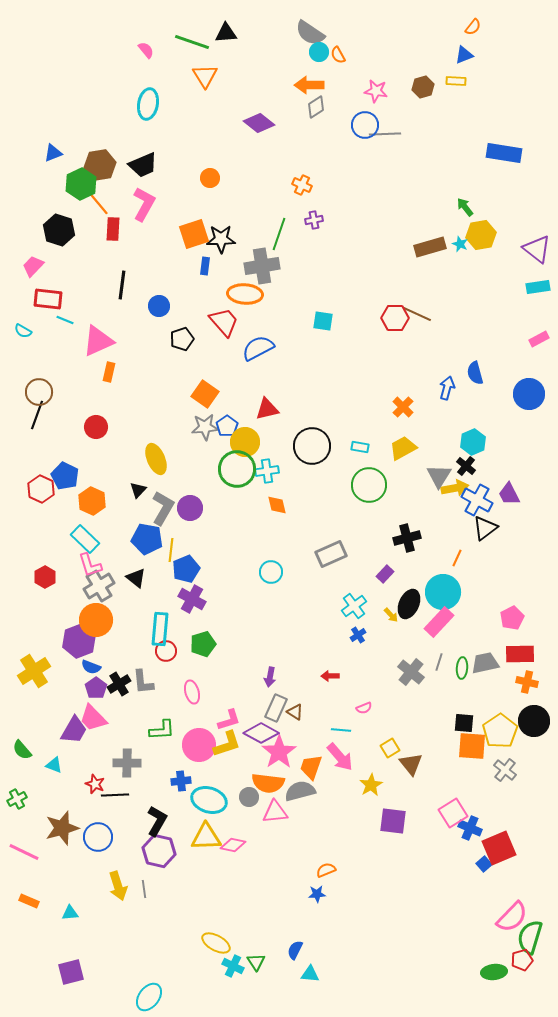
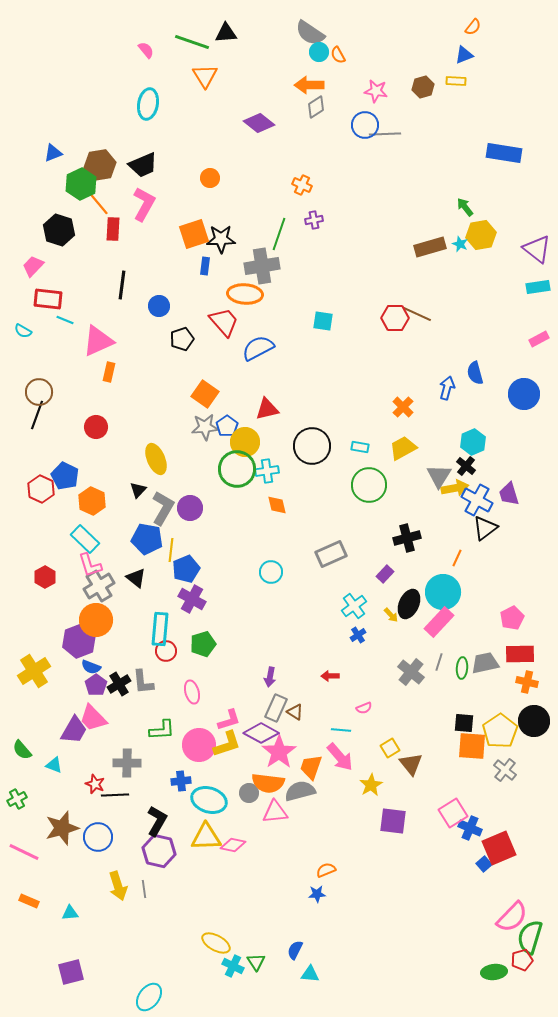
blue circle at (529, 394): moved 5 px left
purple trapezoid at (509, 494): rotated 10 degrees clockwise
purple pentagon at (96, 688): moved 3 px up
gray circle at (249, 797): moved 4 px up
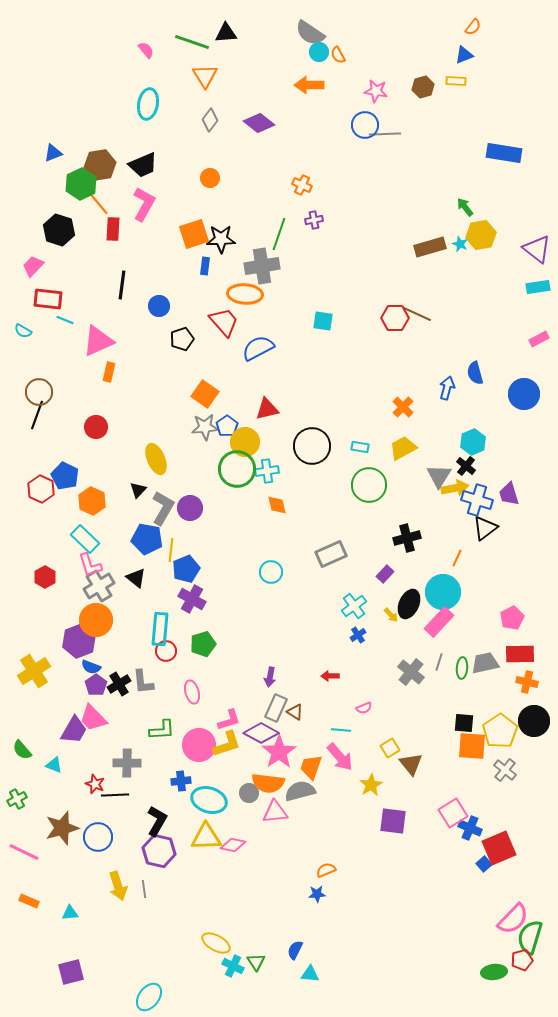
gray diamond at (316, 107): moved 106 px left, 13 px down; rotated 20 degrees counterclockwise
blue cross at (477, 500): rotated 12 degrees counterclockwise
pink semicircle at (512, 917): moved 1 px right, 2 px down
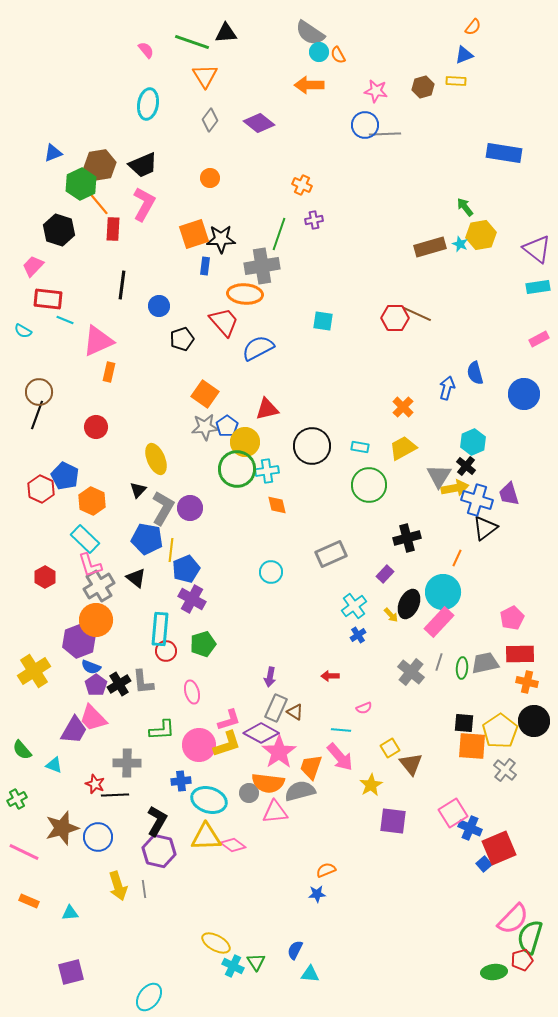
pink diamond at (233, 845): rotated 25 degrees clockwise
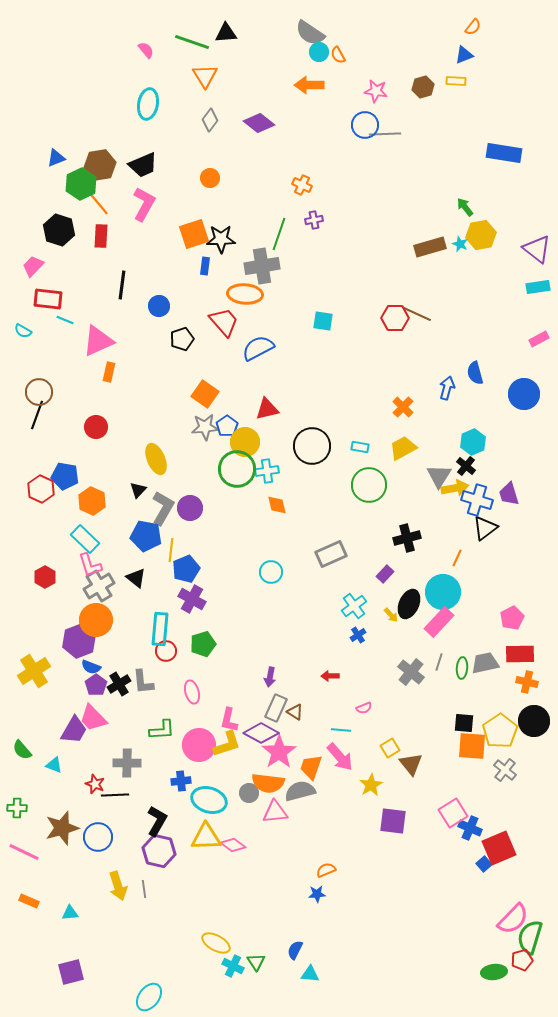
blue triangle at (53, 153): moved 3 px right, 5 px down
red rectangle at (113, 229): moved 12 px left, 7 px down
blue pentagon at (65, 476): rotated 16 degrees counterclockwise
blue pentagon at (147, 539): moved 1 px left, 3 px up
pink L-shape at (229, 720): rotated 120 degrees clockwise
green cross at (17, 799): moved 9 px down; rotated 30 degrees clockwise
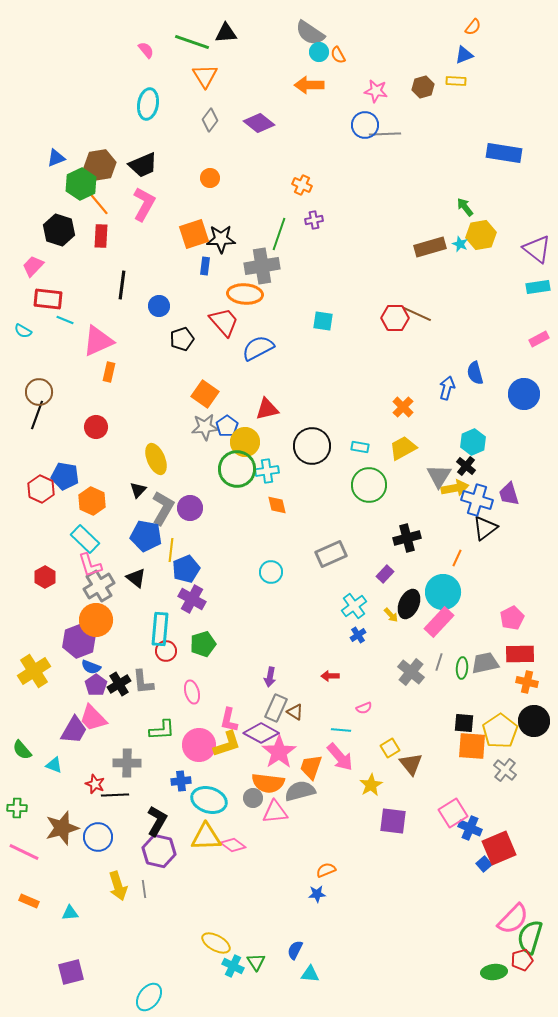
gray circle at (249, 793): moved 4 px right, 5 px down
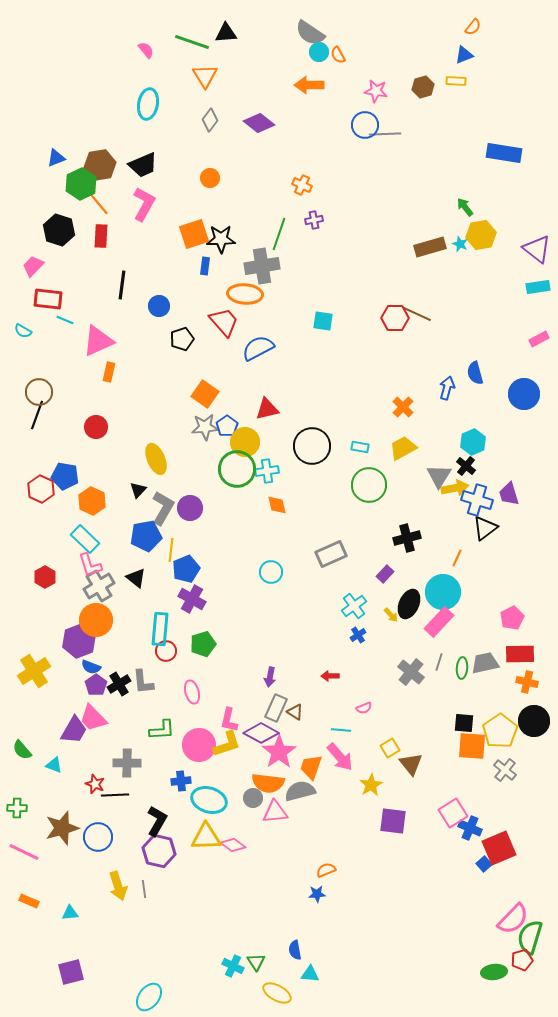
blue pentagon at (146, 536): rotated 20 degrees counterclockwise
yellow ellipse at (216, 943): moved 61 px right, 50 px down
blue semicircle at (295, 950): rotated 36 degrees counterclockwise
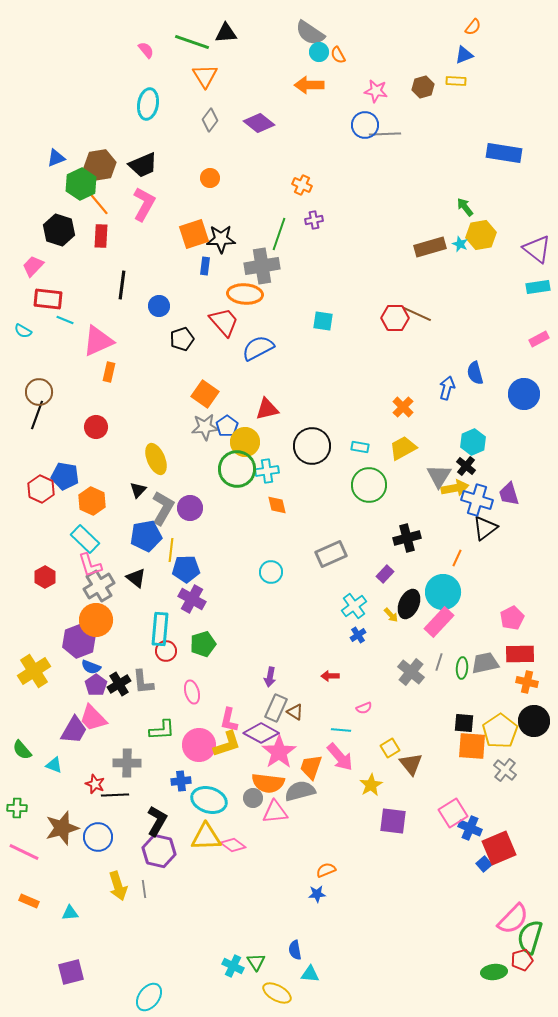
blue pentagon at (186, 569): rotated 20 degrees clockwise
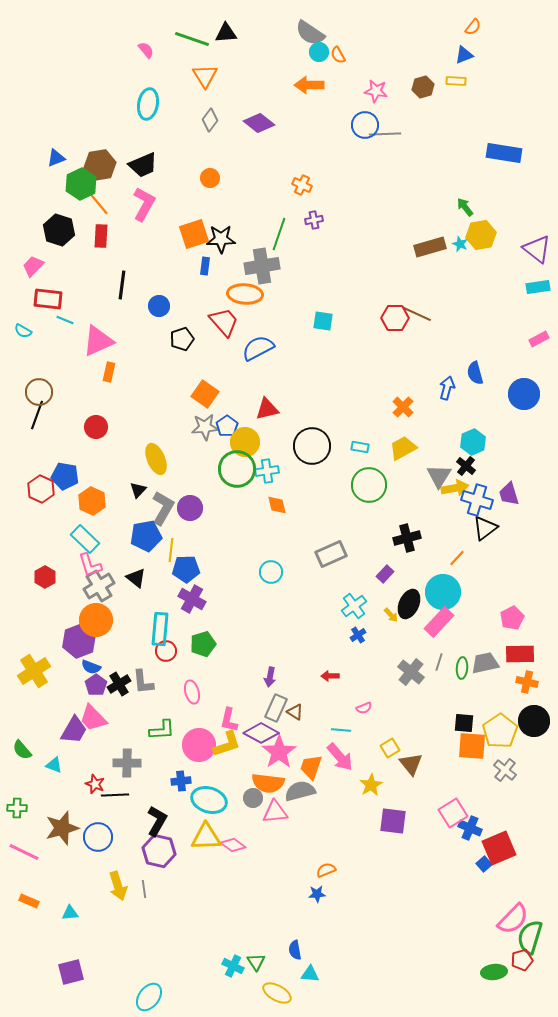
green line at (192, 42): moved 3 px up
orange line at (457, 558): rotated 18 degrees clockwise
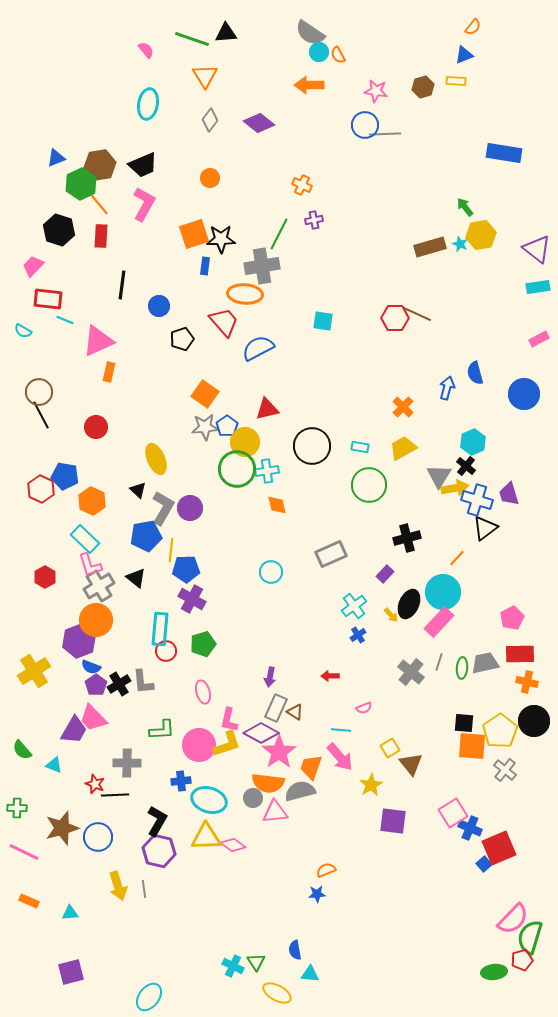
green line at (279, 234): rotated 8 degrees clockwise
black line at (37, 415): moved 4 px right; rotated 48 degrees counterclockwise
black triangle at (138, 490): rotated 30 degrees counterclockwise
pink ellipse at (192, 692): moved 11 px right
